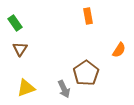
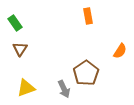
orange semicircle: moved 1 px right, 1 px down
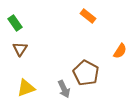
orange rectangle: rotated 42 degrees counterclockwise
brown pentagon: rotated 10 degrees counterclockwise
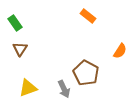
yellow triangle: moved 2 px right
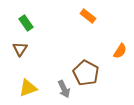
green rectangle: moved 11 px right
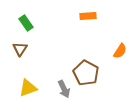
orange rectangle: rotated 42 degrees counterclockwise
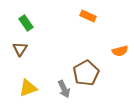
orange rectangle: rotated 28 degrees clockwise
orange semicircle: rotated 42 degrees clockwise
brown pentagon: rotated 15 degrees clockwise
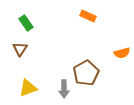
orange semicircle: moved 2 px right, 2 px down
gray arrow: rotated 24 degrees clockwise
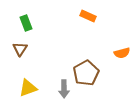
green rectangle: rotated 14 degrees clockwise
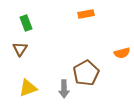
orange rectangle: moved 2 px left, 2 px up; rotated 35 degrees counterclockwise
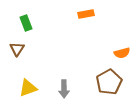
brown triangle: moved 3 px left
brown pentagon: moved 23 px right, 9 px down
